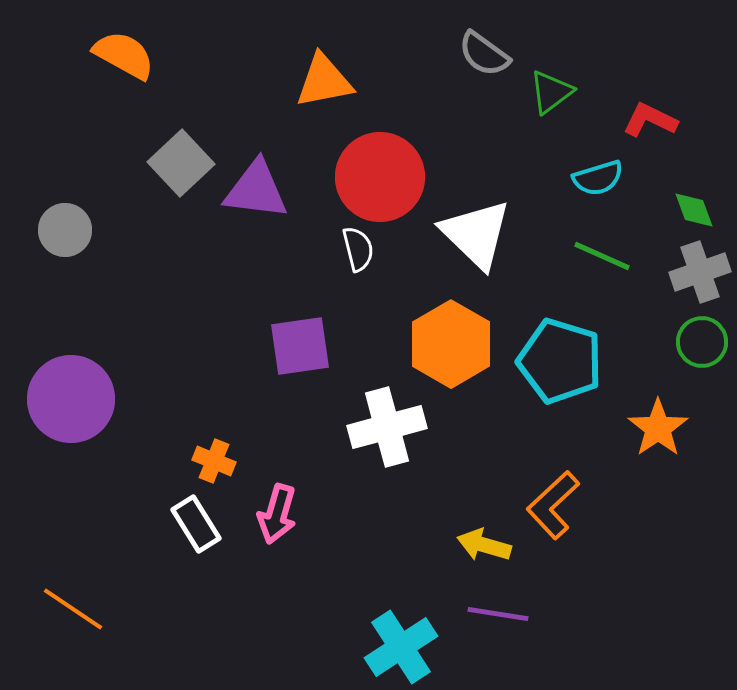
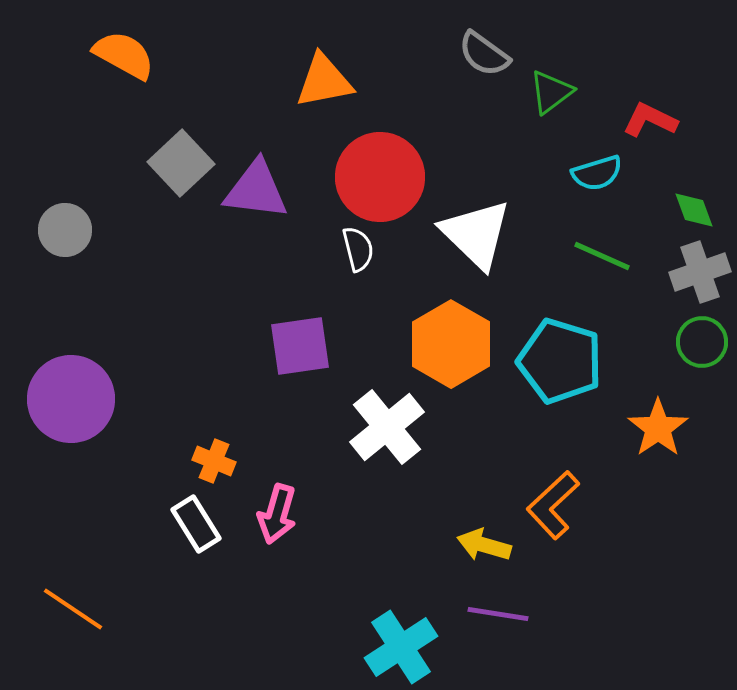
cyan semicircle: moved 1 px left, 5 px up
white cross: rotated 24 degrees counterclockwise
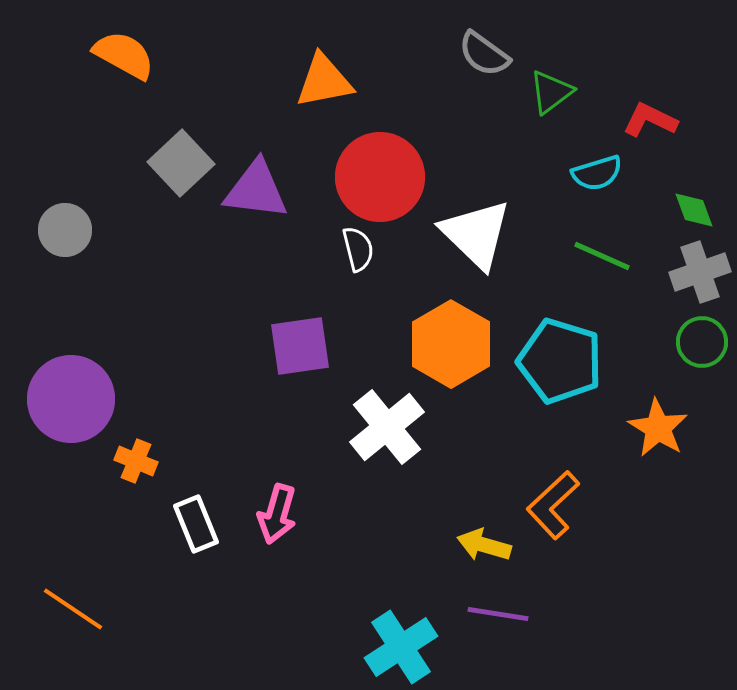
orange star: rotated 6 degrees counterclockwise
orange cross: moved 78 px left
white rectangle: rotated 10 degrees clockwise
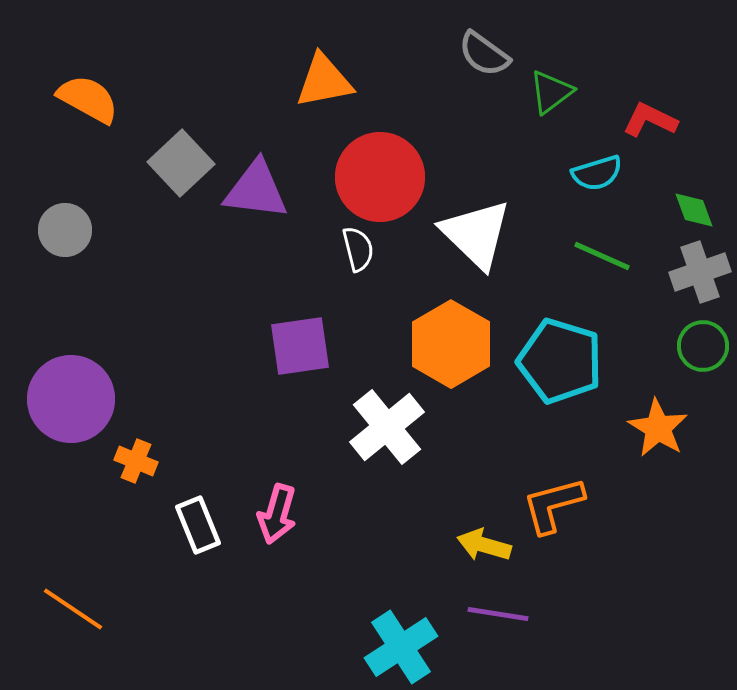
orange semicircle: moved 36 px left, 44 px down
green circle: moved 1 px right, 4 px down
orange L-shape: rotated 28 degrees clockwise
white rectangle: moved 2 px right, 1 px down
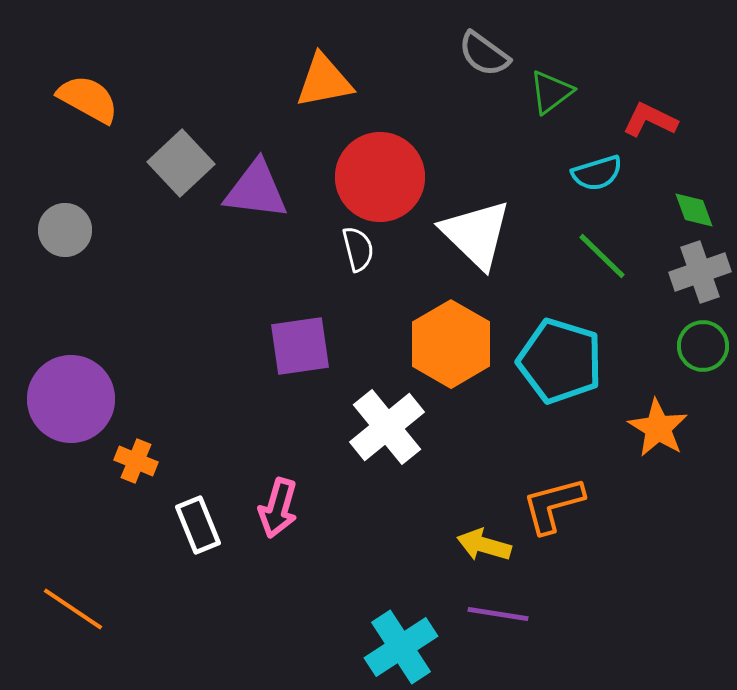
green line: rotated 20 degrees clockwise
pink arrow: moved 1 px right, 6 px up
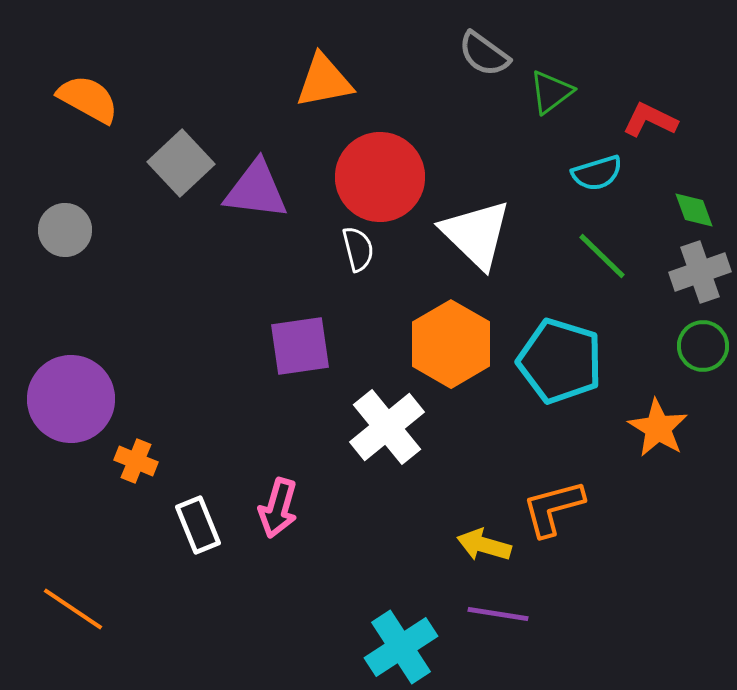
orange L-shape: moved 3 px down
